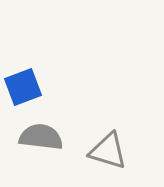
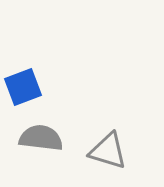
gray semicircle: moved 1 px down
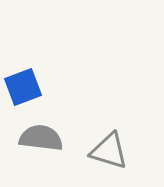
gray triangle: moved 1 px right
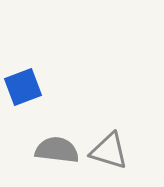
gray semicircle: moved 16 px right, 12 px down
